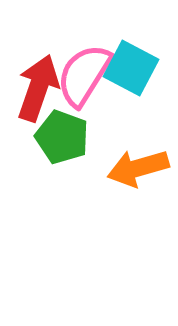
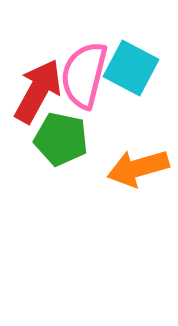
pink semicircle: rotated 18 degrees counterclockwise
red arrow: moved 3 px down; rotated 10 degrees clockwise
green pentagon: moved 1 px left, 2 px down; rotated 8 degrees counterclockwise
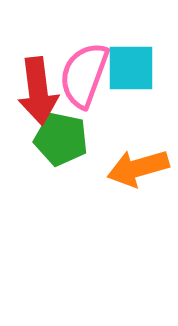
cyan square: rotated 28 degrees counterclockwise
pink semicircle: rotated 6 degrees clockwise
red arrow: rotated 144 degrees clockwise
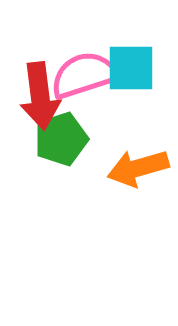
pink semicircle: rotated 52 degrees clockwise
red arrow: moved 2 px right, 5 px down
green pentagon: rotated 30 degrees counterclockwise
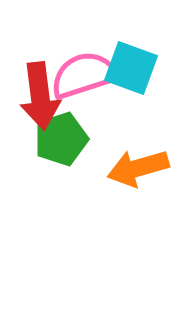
cyan square: rotated 20 degrees clockwise
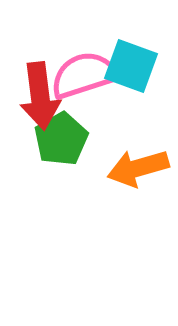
cyan square: moved 2 px up
green pentagon: rotated 12 degrees counterclockwise
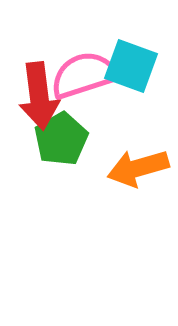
red arrow: moved 1 px left
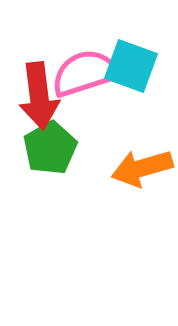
pink semicircle: moved 1 px right, 2 px up
green pentagon: moved 11 px left, 9 px down
orange arrow: moved 4 px right
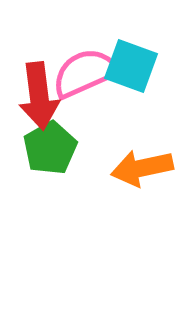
pink semicircle: rotated 6 degrees counterclockwise
orange arrow: rotated 4 degrees clockwise
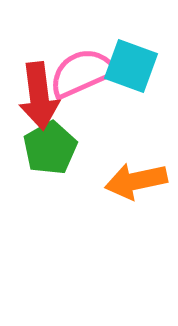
pink semicircle: moved 3 px left
orange arrow: moved 6 px left, 13 px down
